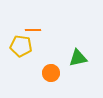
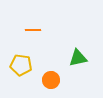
yellow pentagon: moved 19 px down
orange circle: moved 7 px down
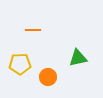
yellow pentagon: moved 1 px left, 1 px up; rotated 10 degrees counterclockwise
orange circle: moved 3 px left, 3 px up
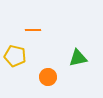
yellow pentagon: moved 5 px left, 8 px up; rotated 15 degrees clockwise
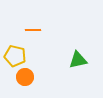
green triangle: moved 2 px down
orange circle: moved 23 px left
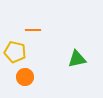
yellow pentagon: moved 4 px up
green triangle: moved 1 px left, 1 px up
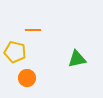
orange circle: moved 2 px right, 1 px down
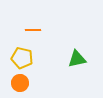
yellow pentagon: moved 7 px right, 6 px down
orange circle: moved 7 px left, 5 px down
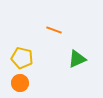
orange line: moved 21 px right; rotated 21 degrees clockwise
green triangle: rotated 12 degrees counterclockwise
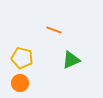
green triangle: moved 6 px left, 1 px down
